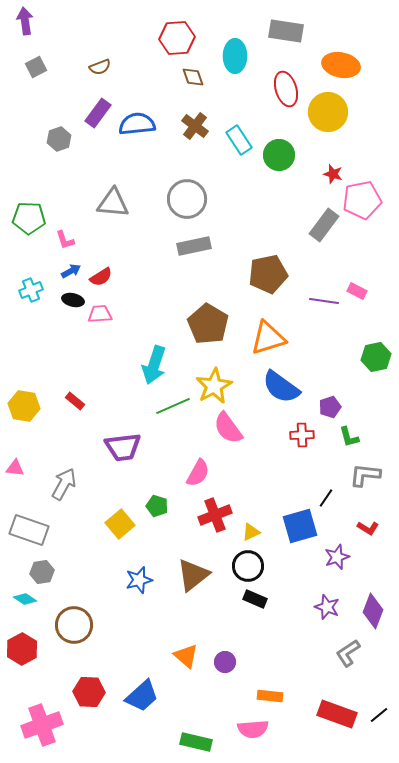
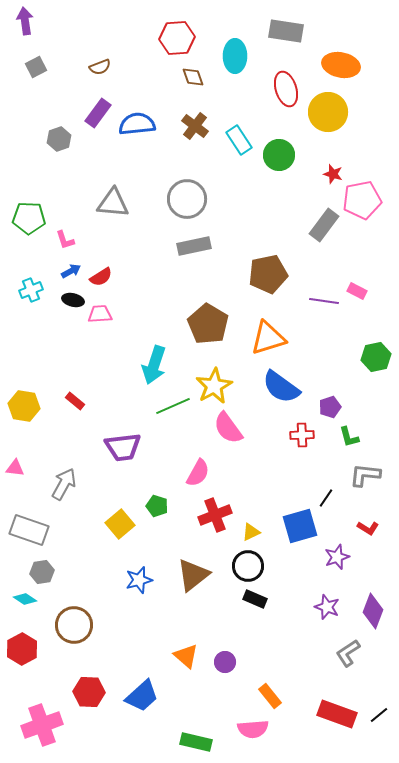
orange rectangle at (270, 696): rotated 45 degrees clockwise
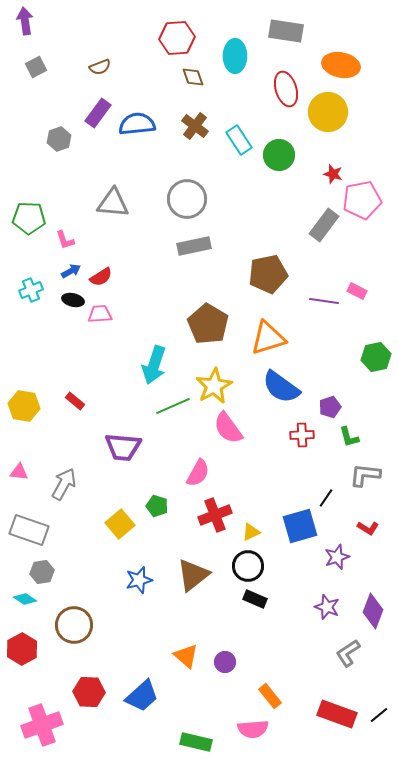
purple trapezoid at (123, 447): rotated 12 degrees clockwise
pink triangle at (15, 468): moved 4 px right, 4 px down
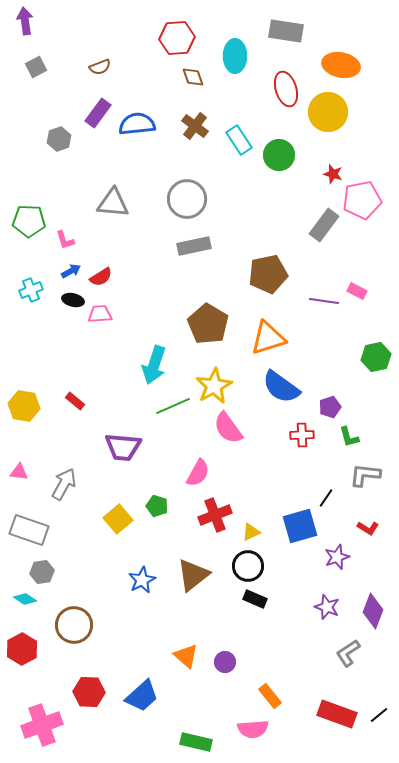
green pentagon at (29, 218): moved 3 px down
yellow square at (120, 524): moved 2 px left, 5 px up
blue star at (139, 580): moved 3 px right; rotated 12 degrees counterclockwise
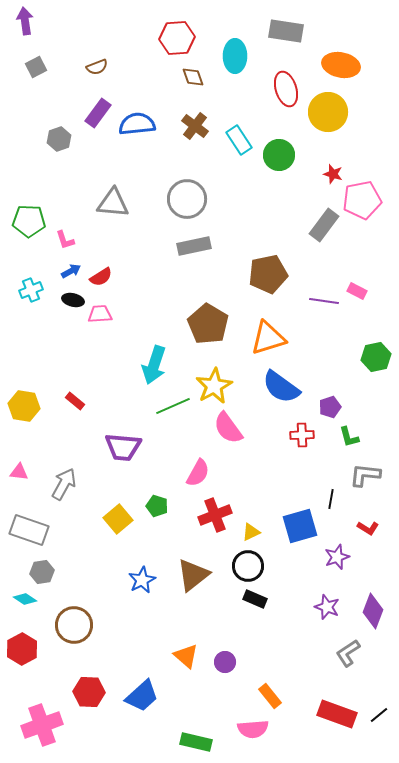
brown semicircle at (100, 67): moved 3 px left
black line at (326, 498): moved 5 px right, 1 px down; rotated 24 degrees counterclockwise
